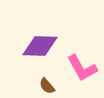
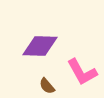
pink L-shape: moved 4 px down
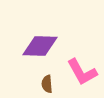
brown semicircle: moved 2 px up; rotated 36 degrees clockwise
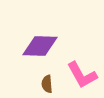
pink L-shape: moved 3 px down
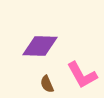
brown semicircle: rotated 18 degrees counterclockwise
